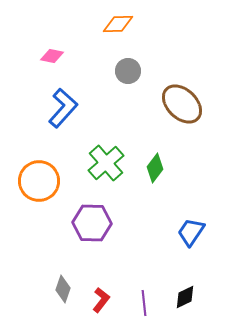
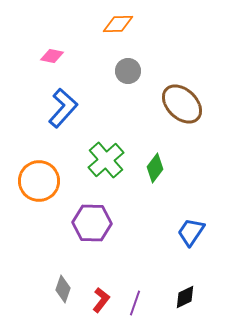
green cross: moved 3 px up
purple line: moved 9 px left; rotated 25 degrees clockwise
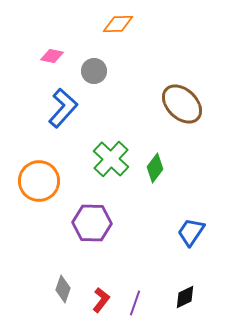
gray circle: moved 34 px left
green cross: moved 5 px right, 1 px up; rotated 6 degrees counterclockwise
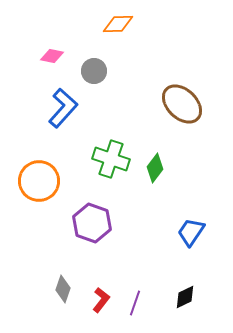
green cross: rotated 24 degrees counterclockwise
purple hexagon: rotated 18 degrees clockwise
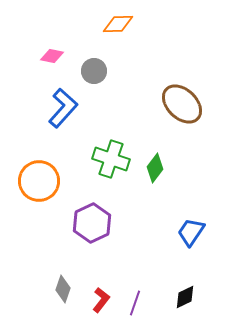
purple hexagon: rotated 15 degrees clockwise
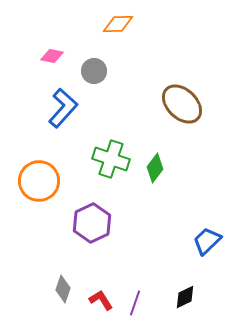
blue trapezoid: moved 16 px right, 9 px down; rotated 12 degrees clockwise
red L-shape: rotated 70 degrees counterclockwise
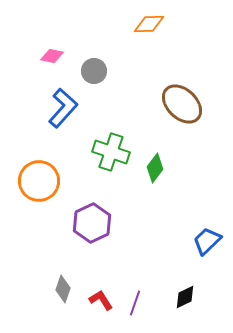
orange diamond: moved 31 px right
green cross: moved 7 px up
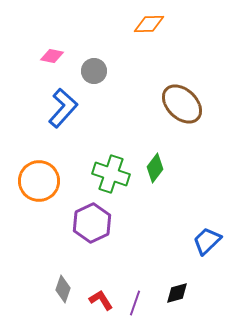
green cross: moved 22 px down
black diamond: moved 8 px left, 4 px up; rotated 10 degrees clockwise
